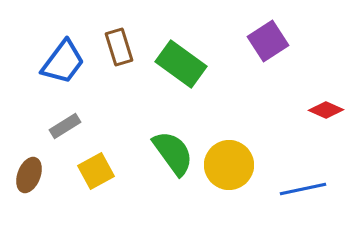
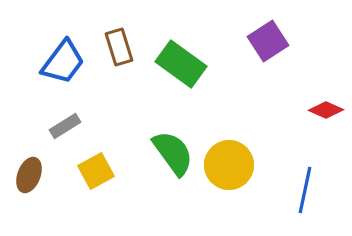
blue line: moved 2 px right, 1 px down; rotated 66 degrees counterclockwise
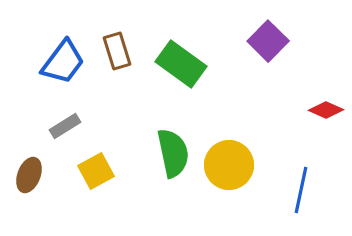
purple square: rotated 12 degrees counterclockwise
brown rectangle: moved 2 px left, 4 px down
green semicircle: rotated 24 degrees clockwise
blue line: moved 4 px left
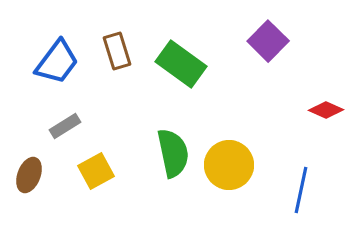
blue trapezoid: moved 6 px left
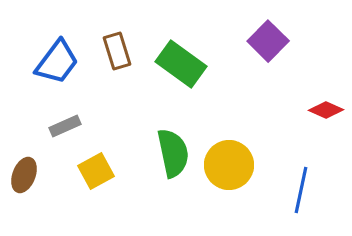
gray rectangle: rotated 8 degrees clockwise
brown ellipse: moved 5 px left
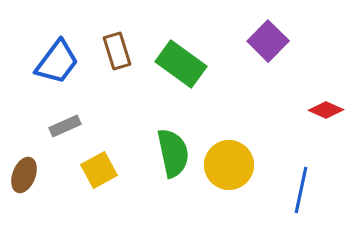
yellow square: moved 3 px right, 1 px up
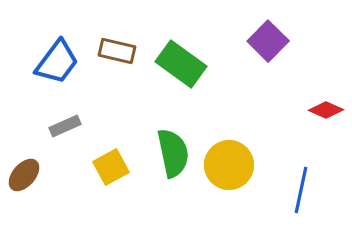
brown rectangle: rotated 60 degrees counterclockwise
yellow square: moved 12 px right, 3 px up
brown ellipse: rotated 20 degrees clockwise
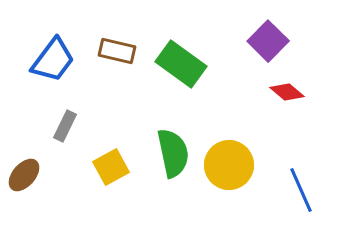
blue trapezoid: moved 4 px left, 2 px up
red diamond: moved 39 px left, 18 px up; rotated 16 degrees clockwise
gray rectangle: rotated 40 degrees counterclockwise
blue line: rotated 36 degrees counterclockwise
